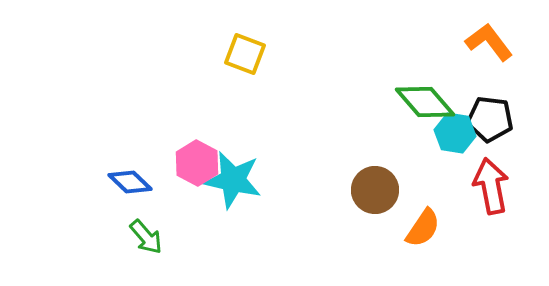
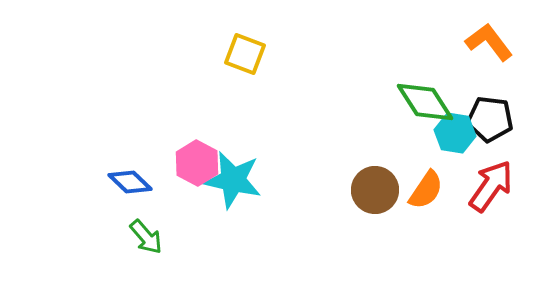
green diamond: rotated 8 degrees clockwise
red arrow: rotated 46 degrees clockwise
orange semicircle: moved 3 px right, 38 px up
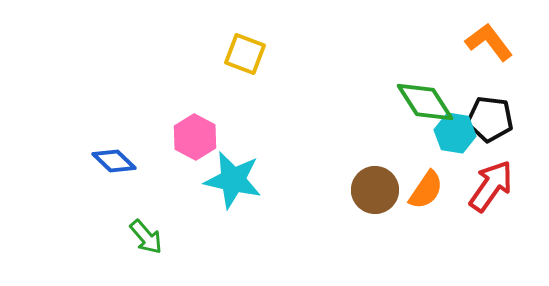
pink hexagon: moved 2 px left, 26 px up
blue diamond: moved 16 px left, 21 px up
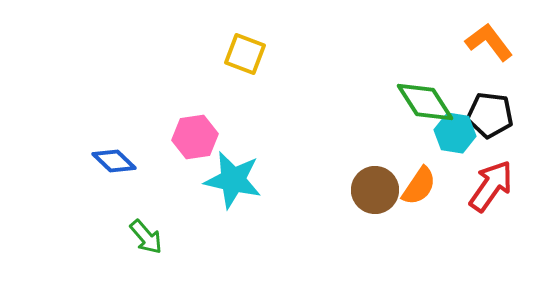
black pentagon: moved 4 px up
pink hexagon: rotated 24 degrees clockwise
orange semicircle: moved 7 px left, 4 px up
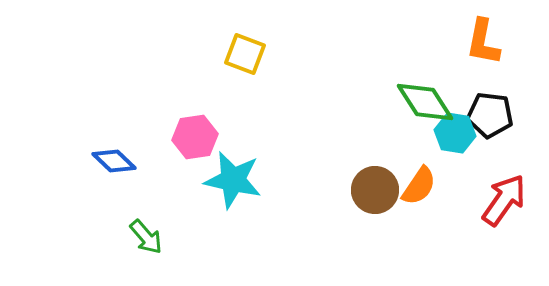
orange L-shape: moved 6 px left; rotated 132 degrees counterclockwise
red arrow: moved 13 px right, 14 px down
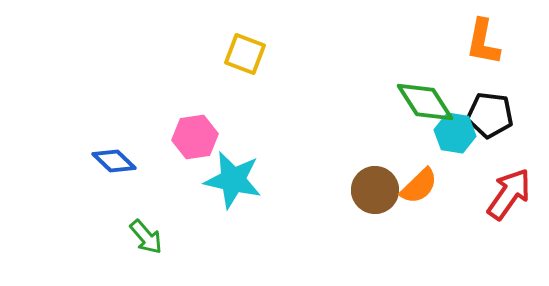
orange semicircle: rotated 12 degrees clockwise
red arrow: moved 5 px right, 6 px up
